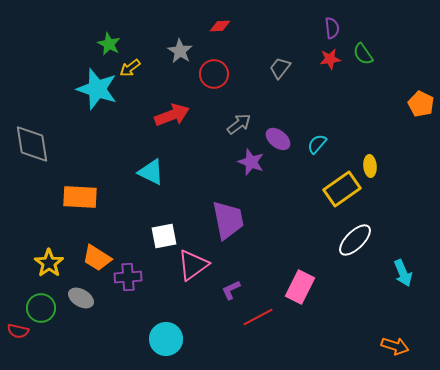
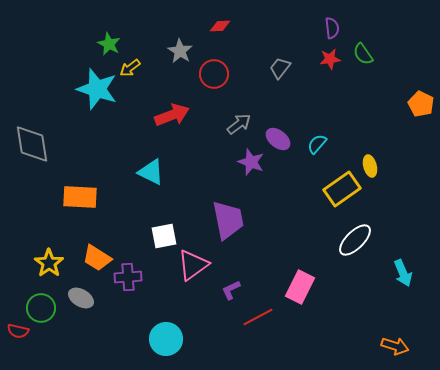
yellow ellipse: rotated 10 degrees counterclockwise
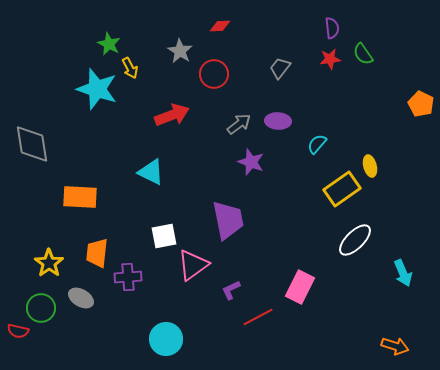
yellow arrow: rotated 80 degrees counterclockwise
purple ellipse: moved 18 px up; rotated 35 degrees counterclockwise
orange trapezoid: moved 5 px up; rotated 64 degrees clockwise
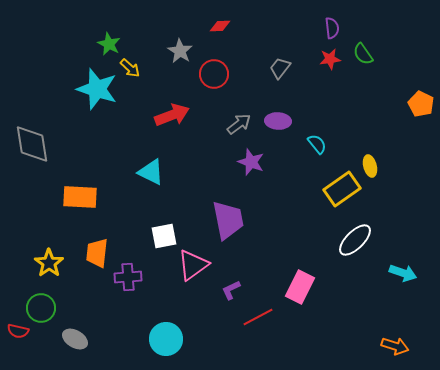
yellow arrow: rotated 20 degrees counterclockwise
cyan semicircle: rotated 100 degrees clockwise
cyan arrow: rotated 48 degrees counterclockwise
gray ellipse: moved 6 px left, 41 px down
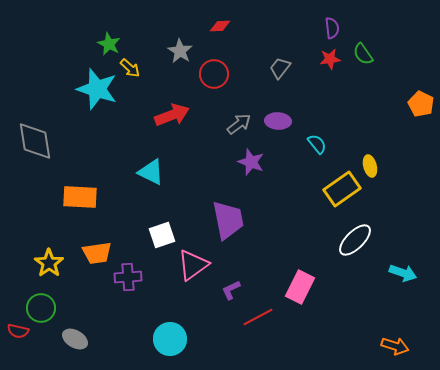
gray diamond: moved 3 px right, 3 px up
white square: moved 2 px left, 1 px up; rotated 8 degrees counterclockwise
orange trapezoid: rotated 104 degrees counterclockwise
cyan circle: moved 4 px right
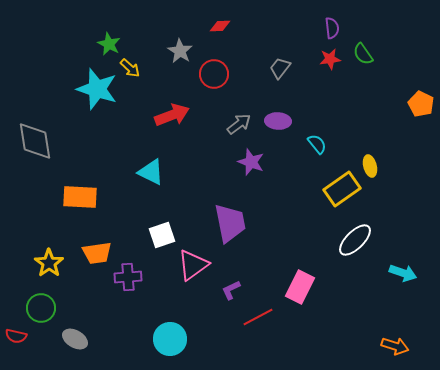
purple trapezoid: moved 2 px right, 3 px down
red semicircle: moved 2 px left, 5 px down
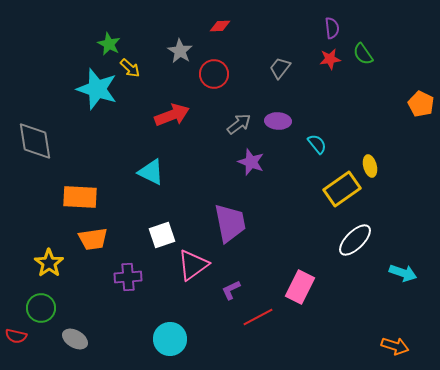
orange trapezoid: moved 4 px left, 14 px up
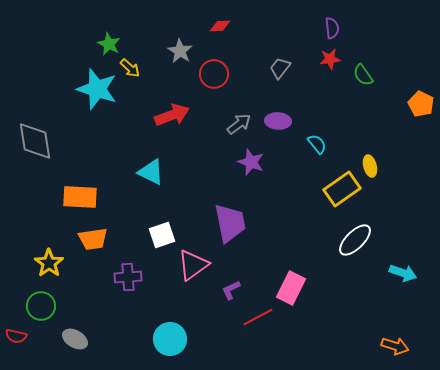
green semicircle: moved 21 px down
pink rectangle: moved 9 px left, 1 px down
green circle: moved 2 px up
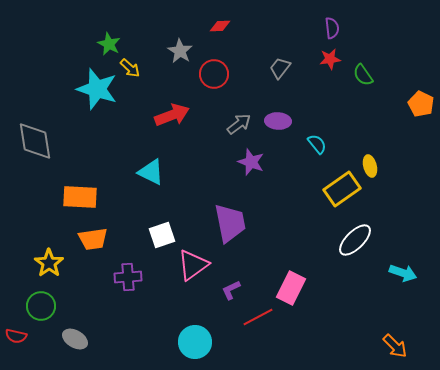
cyan circle: moved 25 px right, 3 px down
orange arrow: rotated 28 degrees clockwise
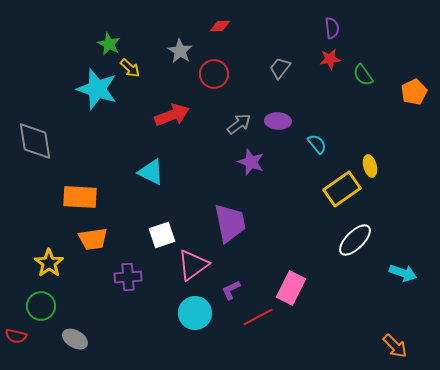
orange pentagon: moved 7 px left, 12 px up; rotated 20 degrees clockwise
cyan circle: moved 29 px up
